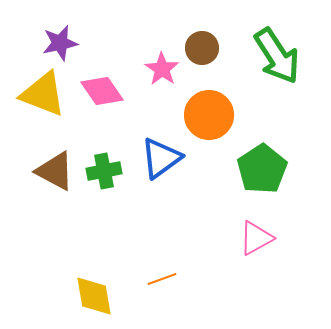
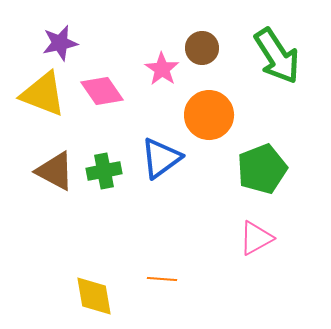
green pentagon: rotated 12 degrees clockwise
orange line: rotated 24 degrees clockwise
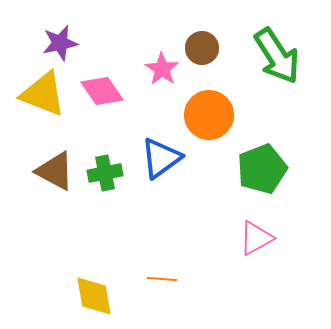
green cross: moved 1 px right, 2 px down
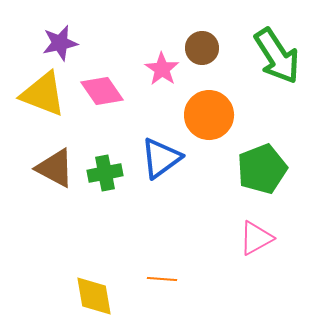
brown triangle: moved 3 px up
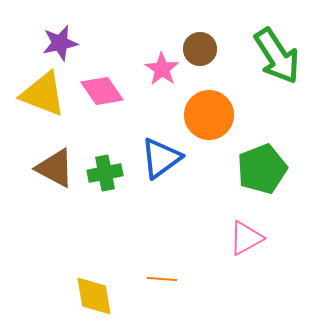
brown circle: moved 2 px left, 1 px down
pink triangle: moved 10 px left
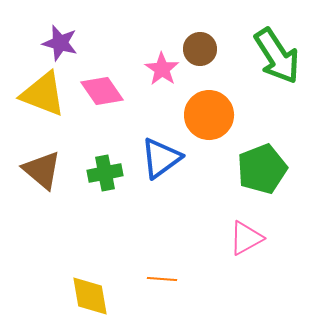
purple star: rotated 27 degrees clockwise
brown triangle: moved 13 px left, 2 px down; rotated 12 degrees clockwise
yellow diamond: moved 4 px left
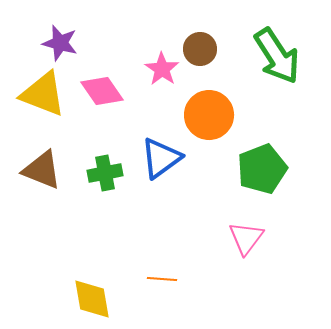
brown triangle: rotated 18 degrees counterclockwise
pink triangle: rotated 24 degrees counterclockwise
yellow diamond: moved 2 px right, 3 px down
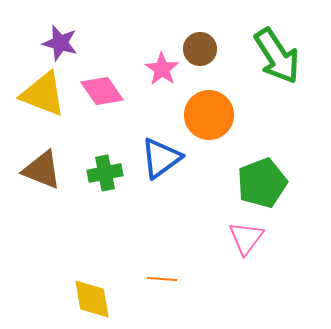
green pentagon: moved 14 px down
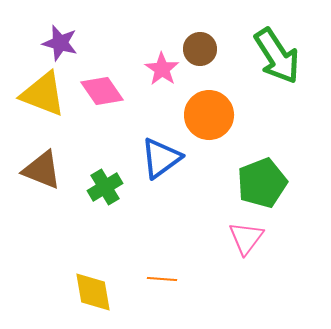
green cross: moved 14 px down; rotated 20 degrees counterclockwise
yellow diamond: moved 1 px right, 7 px up
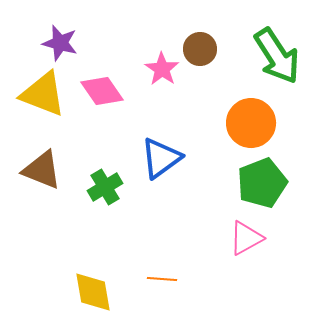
orange circle: moved 42 px right, 8 px down
pink triangle: rotated 24 degrees clockwise
